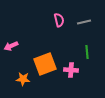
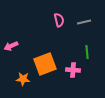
pink cross: moved 2 px right
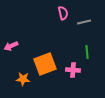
pink semicircle: moved 4 px right, 7 px up
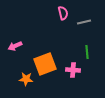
pink arrow: moved 4 px right
orange star: moved 3 px right
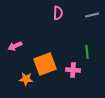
pink semicircle: moved 5 px left; rotated 16 degrees clockwise
gray line: moved 8 px right, 7 px up
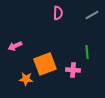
gray line: rotated 16 degrees counterclockwise
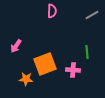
pink semicircle: moved 6 px left, 2 px up
pink arrow: moved 1 px right; rotated 32 degrees counterclockwise
